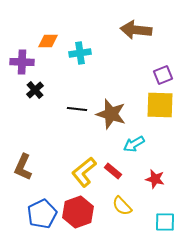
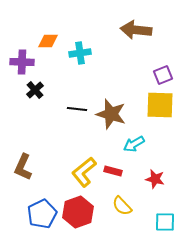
red rectangle: rotated 24 degrees counterclockwise
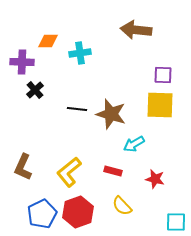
purple square: rotated 24 degrees clockwise
yellow L-shape: moved 15 px left
cyan square: moved 11 px right
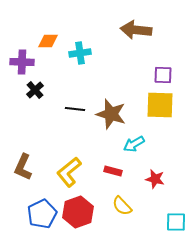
black line: moved 2 px left
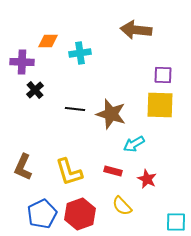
yellow L-shape: rotated 68 degrees counterclockwise
red star: moved 8 px left; rotated 12 degrees clockwise
red hexagon: moved 2 px right, 2 px down
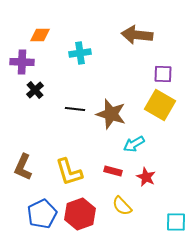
brown arrow: moved 1 px right, 5 px down
orange diamond: moved 8 px left, 6 px up
purple square: moved 1 px up
yellow square: rotated 28 degrees clockwise
red star: moved 1 px left, 2 px up
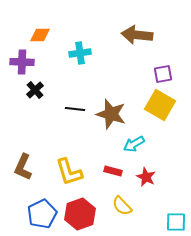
purple square: rotated 12 degrees counterclockwise
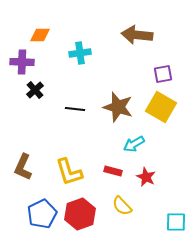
yellow square: moved 1 px right, 2 px down
brown star: moved 7 px right, 7 px up
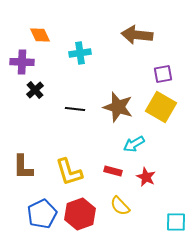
orange diamond: rotated 65 degrees clockwise
brown L-shape: rotated 24 degrees counterclockwise
yellow semicircle: moved 2 px left
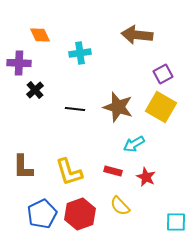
purple cross: moved 3 px left, 1 px down
purple square: rotated 18 degrees counterclockwise
